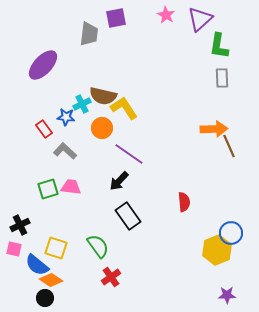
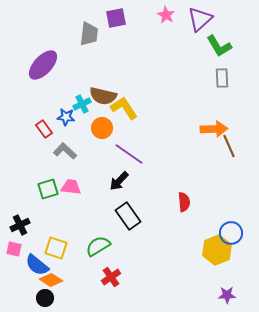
green L-shape: rotated 40 degrees counterclockwise
green semicircle: rotated 85 degrees counterclockwise
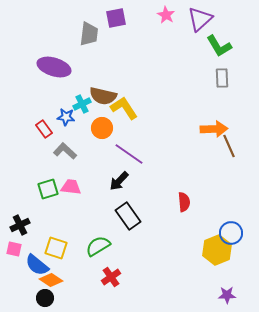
purple ellipse: moved 11 px right, 2 px down; rotated 64 degrees clockwise
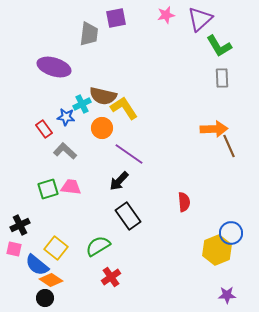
pink star: rotated 30 degrees clockwise
yellow square: rotated 20 degrees clockwise
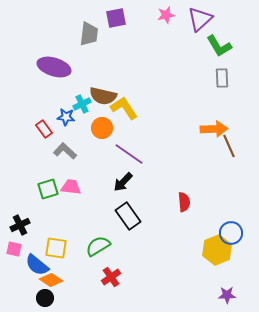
black arrow: moved 4 px right, 1 px down
yellow square: rotated 30 degrees counterclockwise
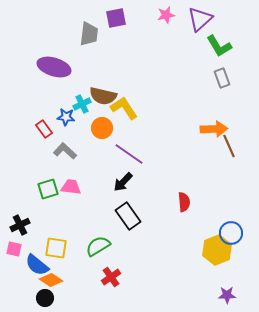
gray rectangle: rotated 18 degrees counterclockwise
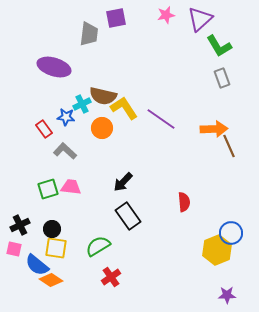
purple line: moved 32 px right, 35 px up
black circle: moved 7 px right, 69 px up
